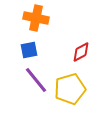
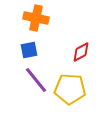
yellow pentagon: rotated 20 degrees clockwise
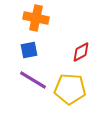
purple line: moved 3 px left; rotated 20 degrees counterclockwise
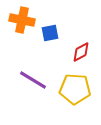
orange cross: moved 14 px left, 2 px down
blue square: moved 21 px right, 17 px up
yellow pentagon: moved 5 px right
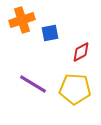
orange cross: rotated 30 degrees counterclockwise
purple line: moved 4 px down
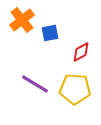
orange cross: rotated 20 degrees counterclockwise
purple line: moved 2 px right
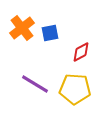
orange cross: moved 8 px down
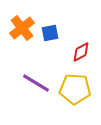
purple line: moved 1 px right, 1 px up
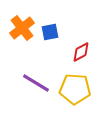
blue square: moved 1 px up
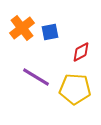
purple line: moved 6 px up
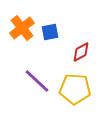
purple line: moved 1 px right, 4 px down; rotated 12 degrees clockwise
